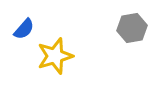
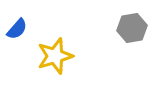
blue semicircle: moved 7 px left
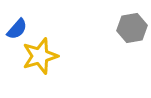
yellow star: moved 15 px left
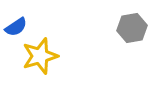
blue semicircle: moved 1 px left, 2 px up; rotated 15 degrees clockwise
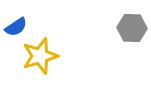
gray hexagon: rotated 12 degrees clockwise
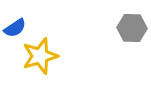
blue semicircle: moved 1 px left, 1 px down
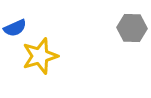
blue semicircle: rotated 10 degrees clockwise
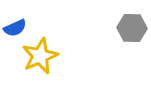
yellow star: rotated 6 degrees counterclockwise
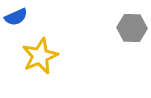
blue semicircle: moved 1 px right, 11 px up
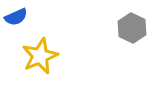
gray hexagon: rotated 24 degrees clockwise
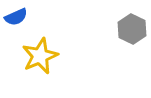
gray hexagon: moved 1 px down
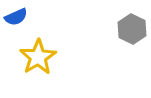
yellow star: moved 2 px left, 1 px down; rotated 9 degrees counterclockwise
